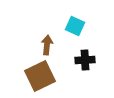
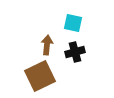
cyan square: moved 2 px left, 3 px up; rotated 12 degrees counterclockwise
black cross: moved 10 px left, 8 px up; rotated 12 degrees counterclockwise
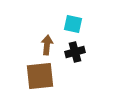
cyan square: moved 1 px down
brown square: rotated 20 degrees clockwise
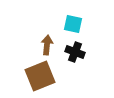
black cross: rotated 36 degrees clockwise
brown square: rotated 16 degrees counterclockwise
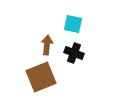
black cross: moved 1 px left, 1 px down
brown square: moved 1 px right, 1 px down
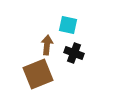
cyan square: moved 5 px left, 1 px down
brown square: moved 3 px left, 3 px up
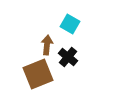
cyan square: moved 2 px right, 1 px up; rotated 18 degrees clockwise
black cross: moved 6 px left, 4 px down; rotated 18 degrees clockwise
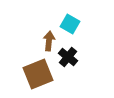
brown arrow: moved 2 px right, 4 px up
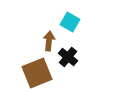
cyan square: moved 2 px up
brown square: moved 1 px left, 1 px up
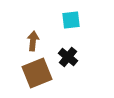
cyan square: moved 1 px right, 2 px up; rotated 36 degrees counterclockwise
brown arrow: moved 16 px left
